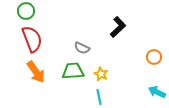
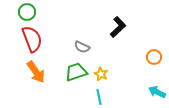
green circle: moved 1 px right, 1 px down
gray semicircle: moved 1 px up
green trapezoid: moved 3 px right, 1 px down; rotated 15 degrees counterclockwise
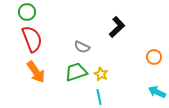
black L-shape: moved 1 px left
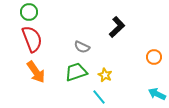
green circle: moved 2 px right
yellow star: moved 4 px right, 1 px down
cyan arrow: moved 2 px down
cyan line: rotated 28 degrees counterclockwise
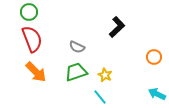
gray semicircle: moved 5 px left
orange arrow: rotated 10 degrees counterclockwise
cyan line: moved 1 px right
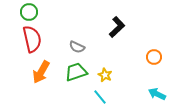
red semicircle: rotated 8 degrees clockwise
orange arrow: moved 5 px right; rotated 75 degrees clockwise
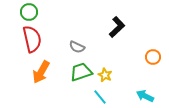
orange circle: moved 1 px left
green trapezoid: moved 5 px right
cyan arrow: moved 12 px left, 2 px down
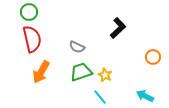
black L-shape: moved 1 px right, 1 px down
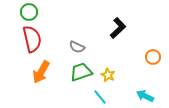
yellow star: moved 3 px right
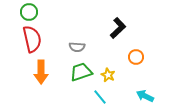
gray semicircle: rotated 21 degrees counterclockwise
orange circle: moved 17 px left
orange arrow: rotated 30 degrees counterclockwise
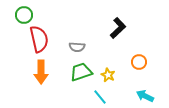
green circle: moved 5 px left, 3 px down
red semicircle: moved 7 px right
orange circle: moved 3 px right, 5 px down
